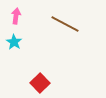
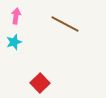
cyan star: rotated 21 degrees clockwise
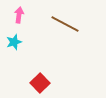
pink arrow: moved 3 px right, 1 px up
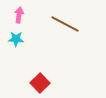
cyan star: moved 2 px right, 3 px up; rotated 21 degrees clockwise
